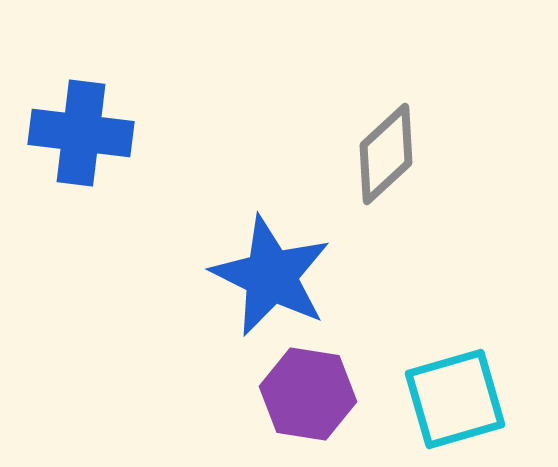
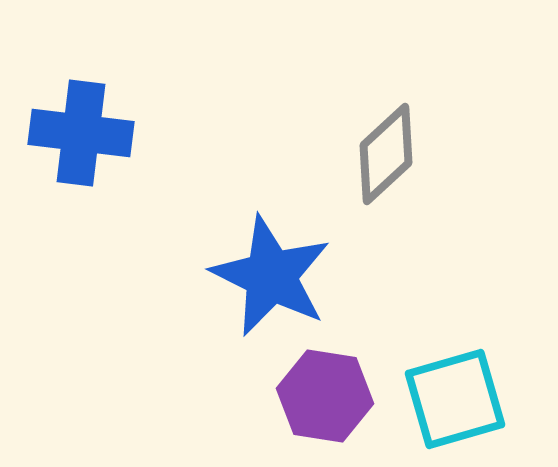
purple hexagon: moved 17 px right, 2 px down
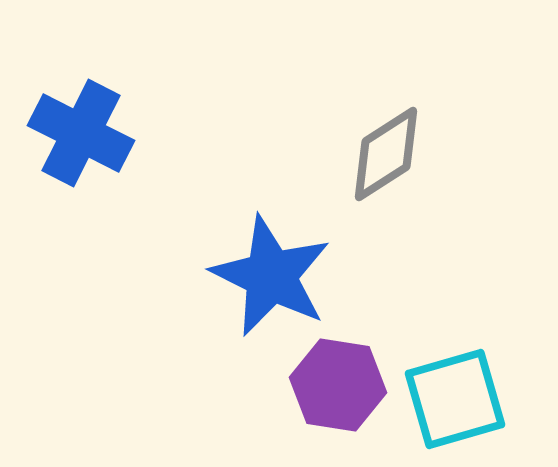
blue cross: rotated 20 degrees clockwise
gray diamond: rotated 10 degrees clockwise
purple hexagon: moved 13 px right, 11 px up
